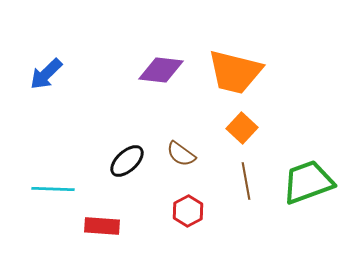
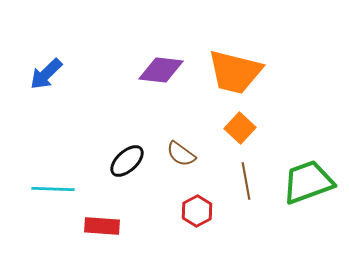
orange square: moved 2 px left
red hexagon: moved 9 px right
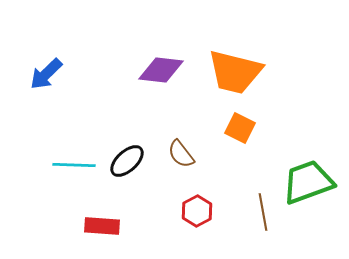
orange square: rotated 16 degrees counterclockwise
brown semicircle: rotated 16 degrees clockwise
brown line: moved 17 px right, 31 px down
cyan line: moved 21 px right, 24 px up
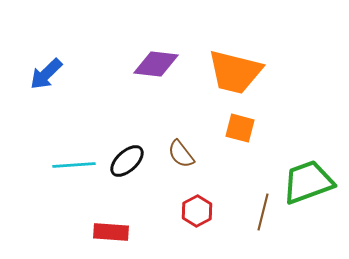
purple diamond: moved 5 px left, 6 px up
orange square: rotated 12 degrees counterclockwise
cyan line: rotated 6 degrees counterclockwise
brown line: rotated 24 degrees clockwise
red rectangle: moved 9 px right, 6 px down
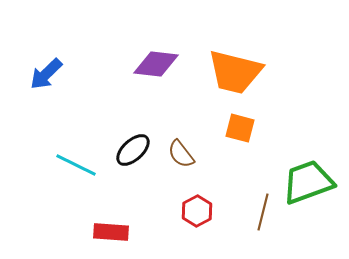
black ellipse: moved 6 px right, 11 px up
cyan line: moved 2 px right; rotated 30 degrees clockwise
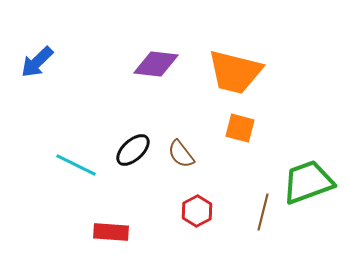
blue arrow: moved 9 px left, 12 px up
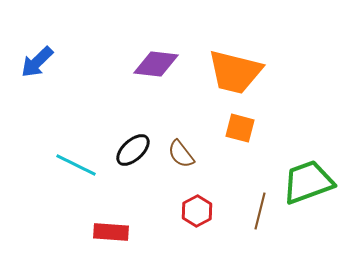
brown line: moved 3 px left, 1 px up
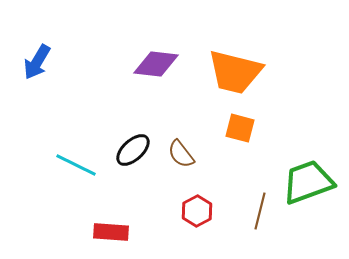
blue arrow: rotated 15 degrees counterclockwise
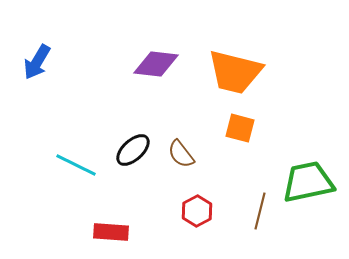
green trapezoid: rotated 8 degrees clockwise
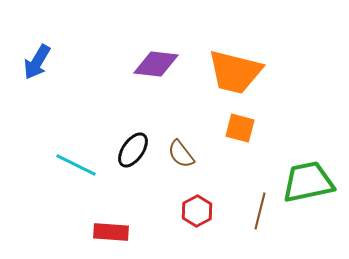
black ellipse: rotated 12 degrees counterclockwise
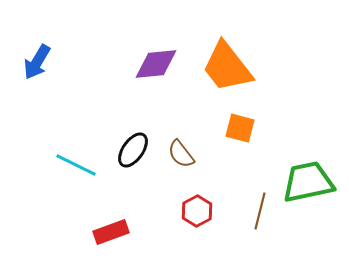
purple diamond: rotated 12 degrees counterclockwise
orange trapezoid: moved 8 px left, 5 px up; rotated 38 degrees clockwise
red rectangle: rotated 24 degrees counterclockwise
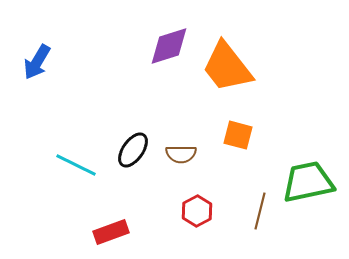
purple diamond: moved 13 px right, 18 px up; rotated 12 degrees counterclockwise
orange square: moved 2 px left, 7 px down
brown semicircle: rotated 52 degrees counterclockwise
